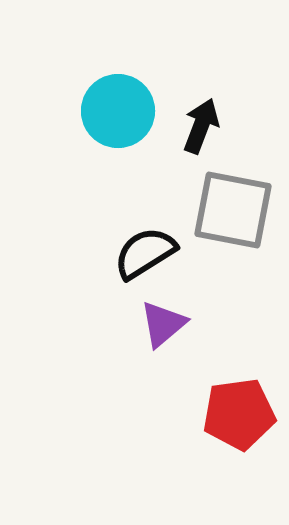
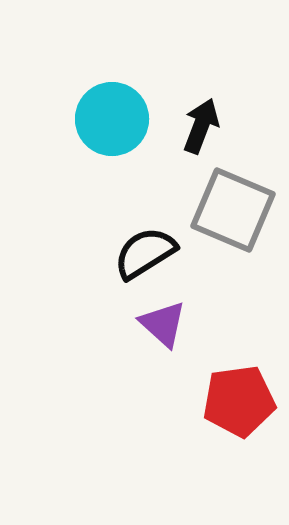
cyan circle: moved 6 px left, 8 px down
gray square: rotated 12 degrees clockwise
purple triangle: rotated 38 degrees counterclockwise
red pentagon: moved 13 px up
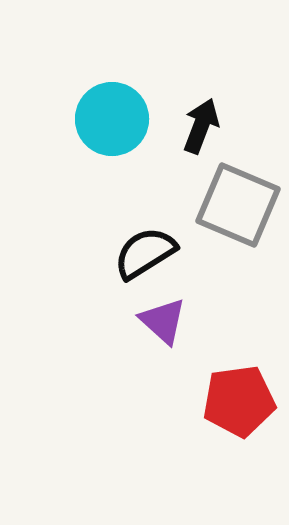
gray square: moved 5 px right, 5 px up
purple triangle: moved 3 px up
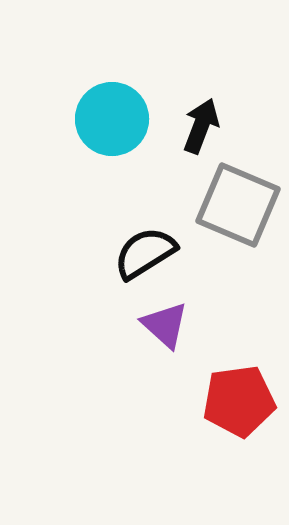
purple triangle: moved 2 px right, 4 px down
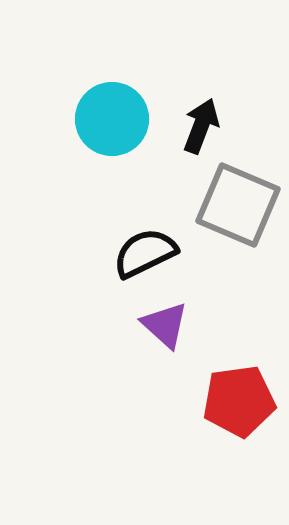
black semicircle: rotated 6 degrees clockwise
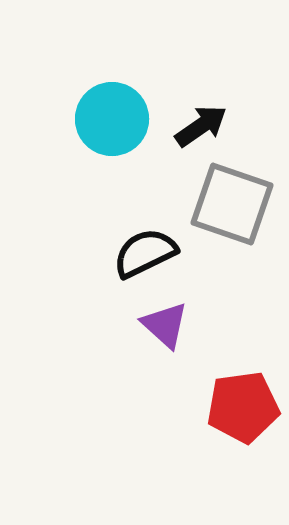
black arrow: rotated 34 degrees clockwise
gray square: moved 6 px left, 1 px up; rotated 4 degrees counterclockwise
red pentagon: moved 4 px right, 6 px down
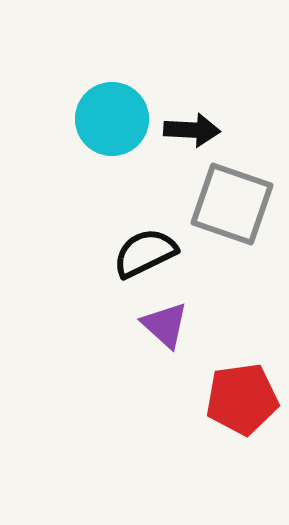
black arrow: moved 9 px left, 4 px down; rotated 38 degrees clockwise
red pentagon: moved 1 px left, 8 px up
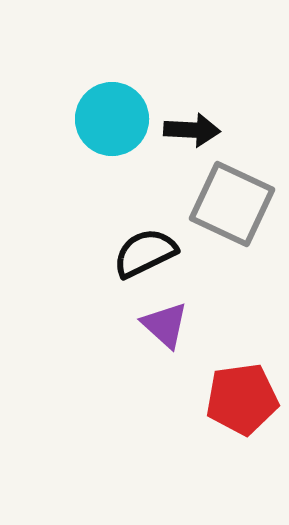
gray square: rotated 6 degrees clockwise
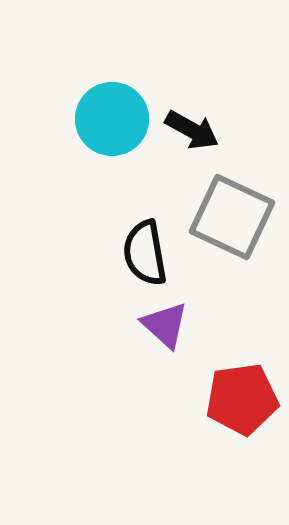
black arrow: rotated 26 degrees clockwise
gray square: moved 13 px down
black semicircle: rotated 74 degrees counterclockwise
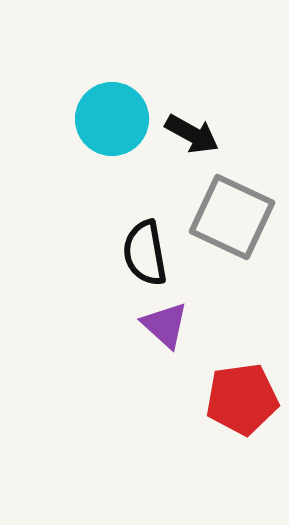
black arrow: moved 4 px down
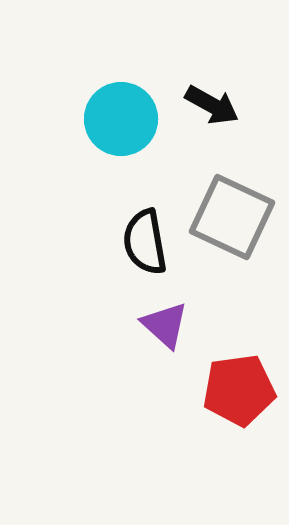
cyan circle: moved 9 px right
black arrow: moved 20 px right, 29 px up
black semicircle: moved 11 px up
red pentagon: moved 3 px left, 9 px up
